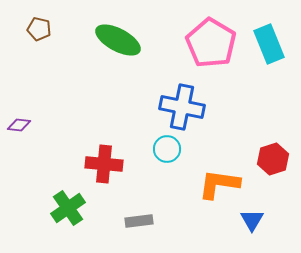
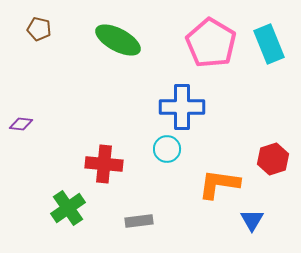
blue cross: rotated 12 degrees counterclockwise
purple diamond: moved 2 px right, 1 px up
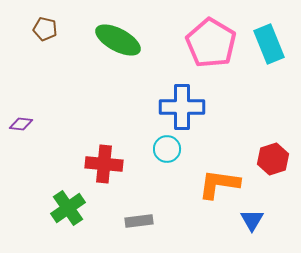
brown pentagon: moved 6 px right
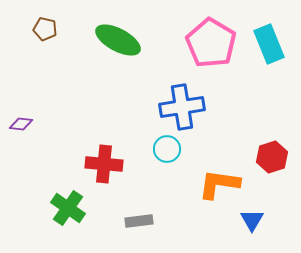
blue cross: rotated 9 degrees counterclockwise
red hexagon: moved 1 px left, 2 px up
green cross: rotated 20 degrees counterclockwise
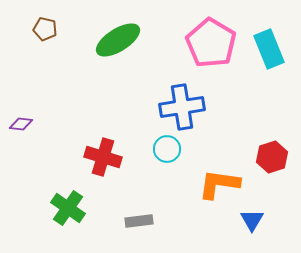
green ellipse: rotated 60 degrees counterclockwise
cyan rectangle: moved 5 px down
red cross: moved 1 px left, 7 px up; rotated 12 degrees clockwise
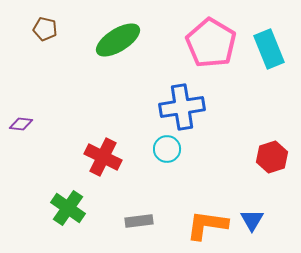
red cross: rotated 9 degrees clockwise
orange L-shape: moved 12 px left, 41 px down
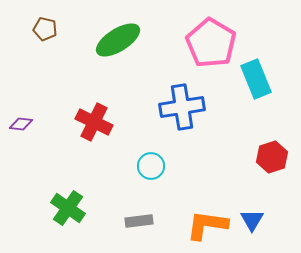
cyan rectangle: moved 13 px left, 30 px down
cyan circle: moved 16 px left, 17 px down
red cross: moved 9 px left, 35 px up
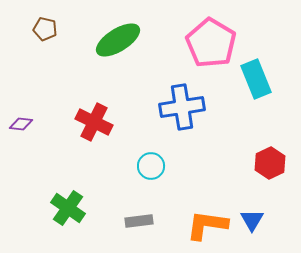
red hexagon: moved 2 px left, 6 px down; rotated 8 degrees counterclockwise
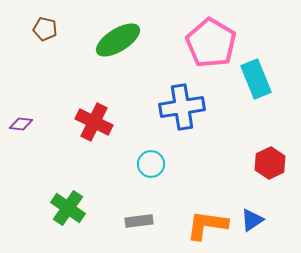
cyan circle: moved 2 px up
blue triangle: rotated 25 degrees clockwise
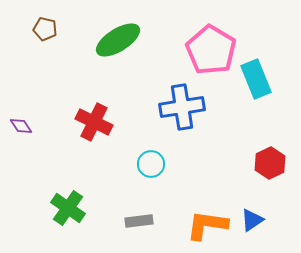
pink pentagon: moved 7 px down
purple diamond: moved 2 px down; rotated 50 degrees clockwise
